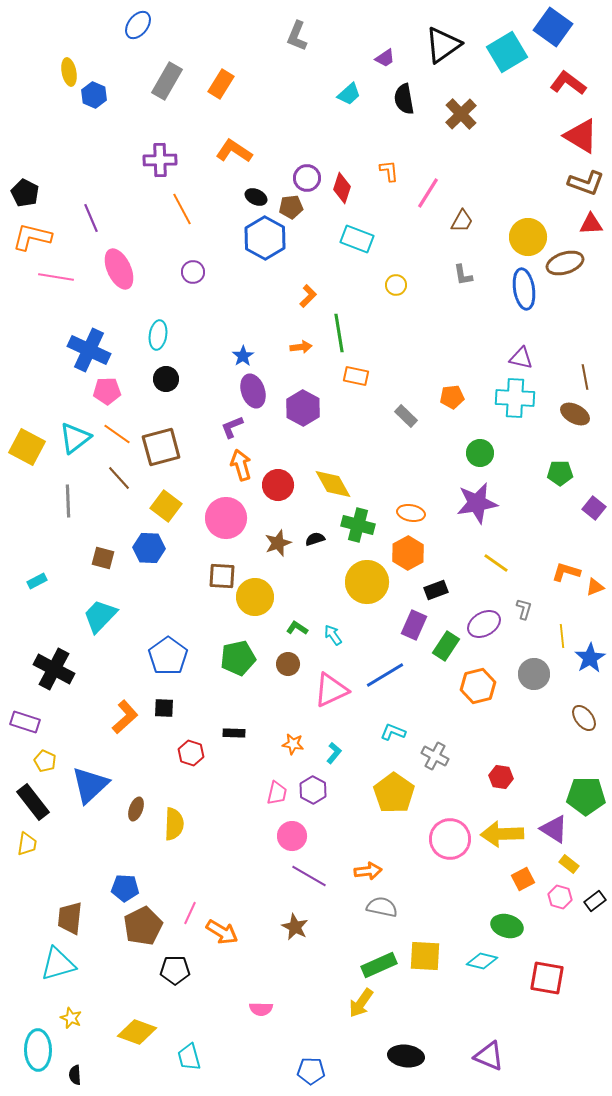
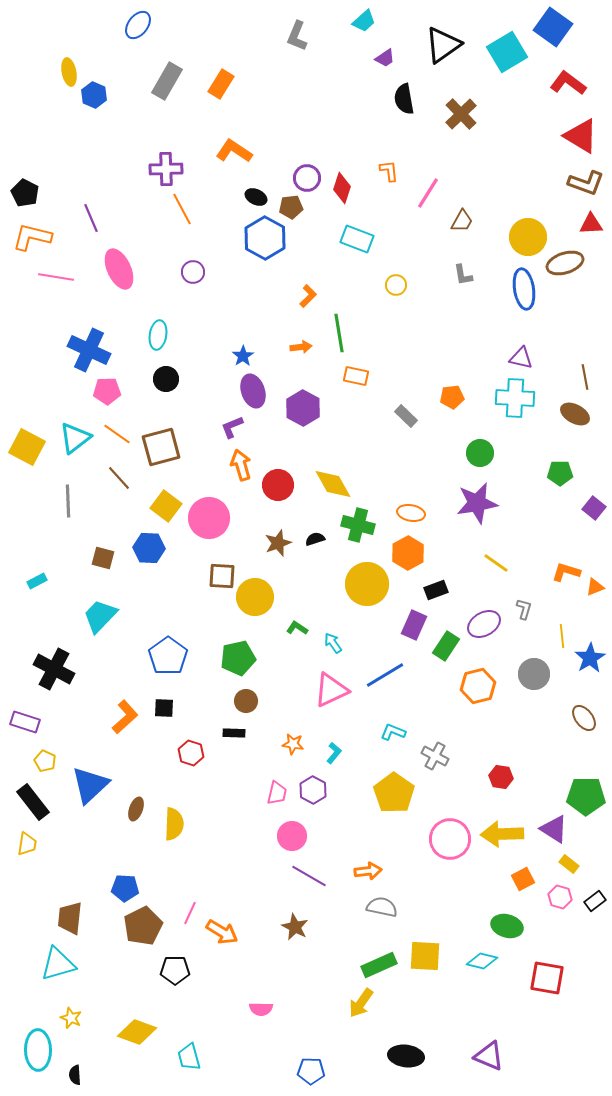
cyan trapezoid at (349, 94): moved 15 px right, 73 px up
purple cross at (160, 160): moved 6 px right, 9 px down
pink circle at (226, 518): moved 17 px left
yellow circle at (367, 582): moved 2 px down
cyan arrow at (333, 635): moved 8 px down
brown circle at (288, 664): moved 42 px left, 37 px down
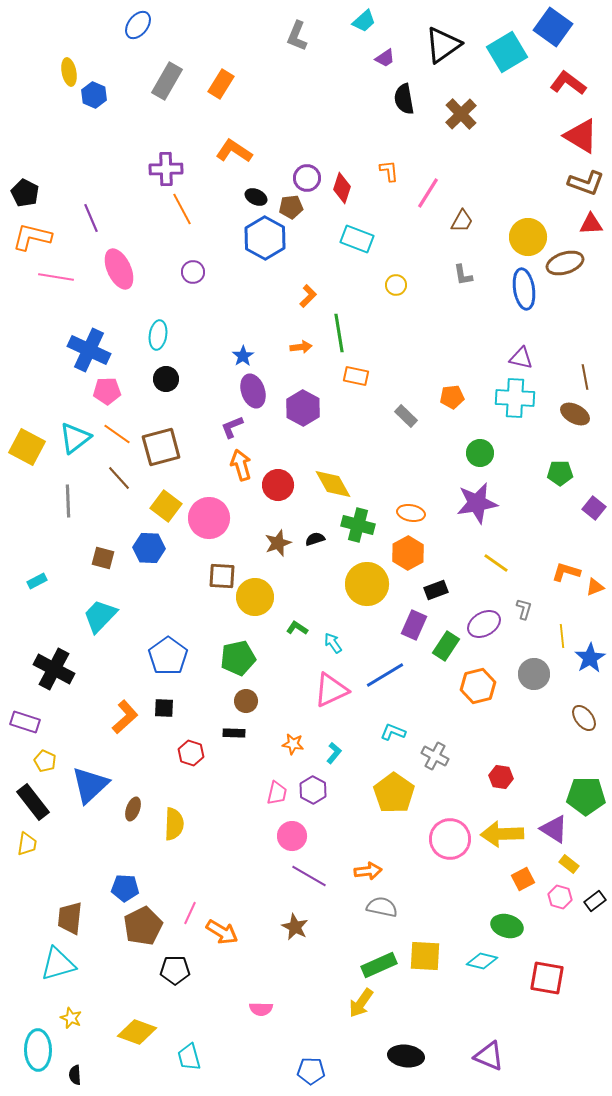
brown ellipse at (136, 809): moved 3 px left
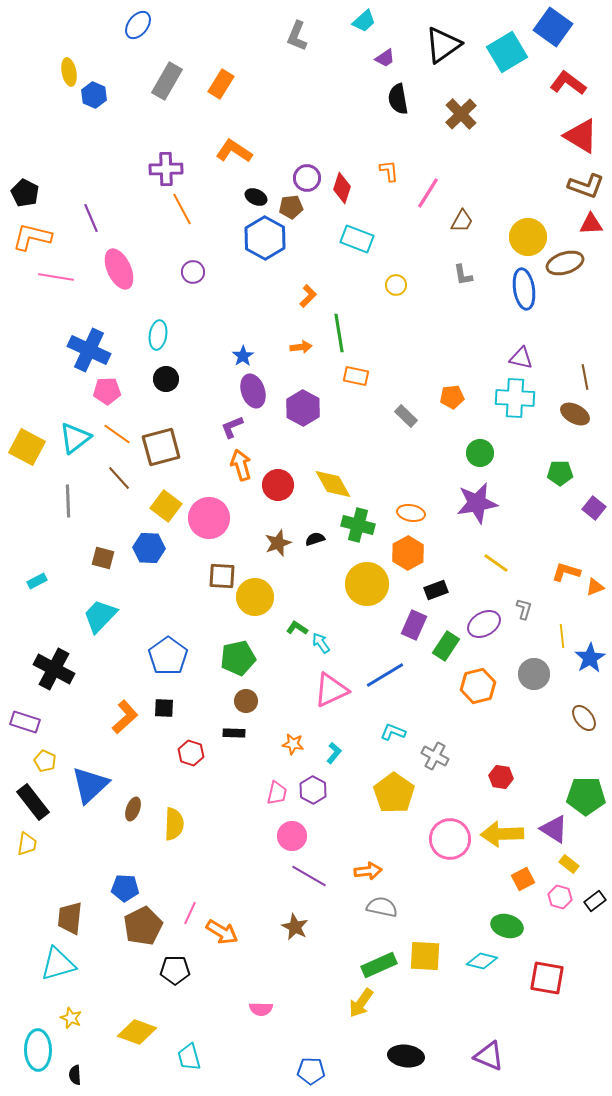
black semicircle at (404, 99): moved 6 px left
brown L-shape at (586, 183): moved 3 px down
cyan arrow at (333, 643): moved 12 px left
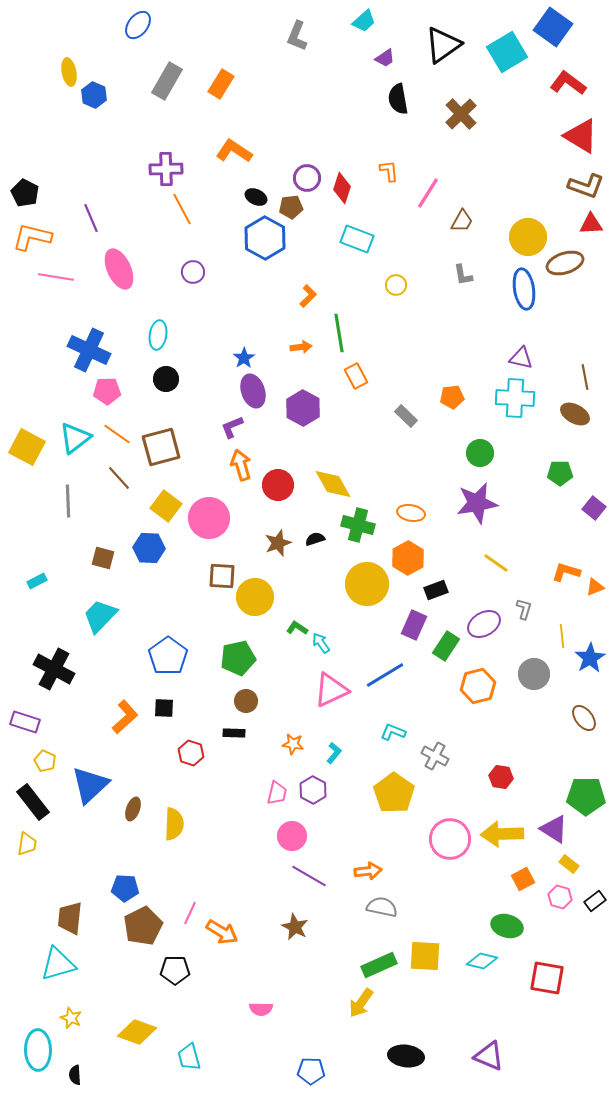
blue star at (243, 356): moved 1 px right, 2 px down
orange rectangle at (356, 376): rotated 50 degrees clockwise
orange hexagon at (408, 553): moved 5 px down
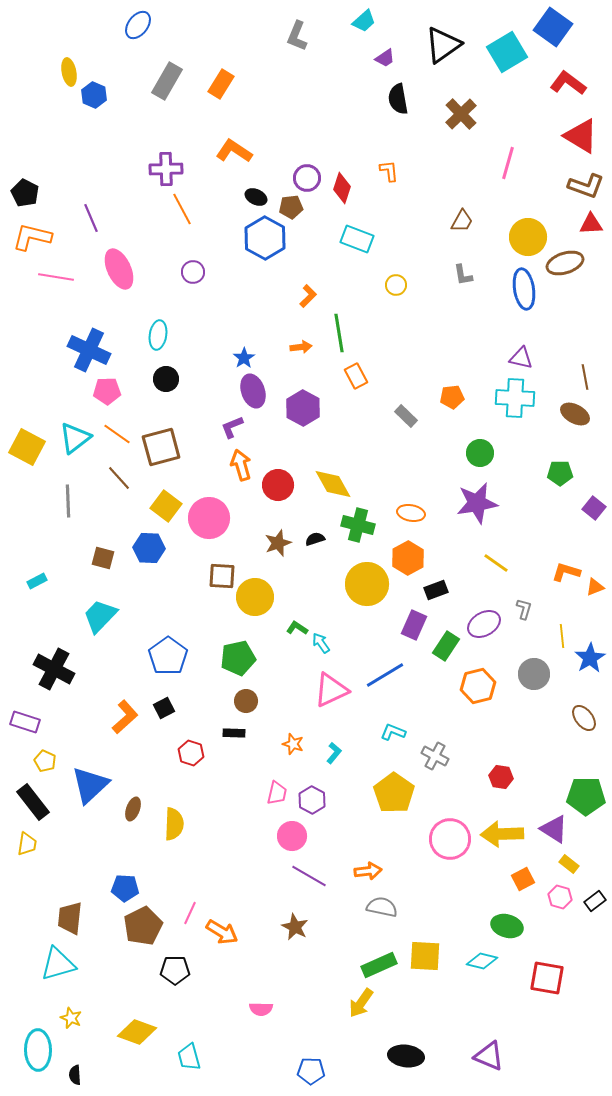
pink line at (428, 193): moved 80 px right, 30 px up; rotated 16 degrees counterclockwise
black square at (164, 708): rotated 30 degrees counterclockwise
orange star at (293, 744): rotated 10 degrees clockwise
purple hexagon at (313, 790): moved 1 px left, 10 px down
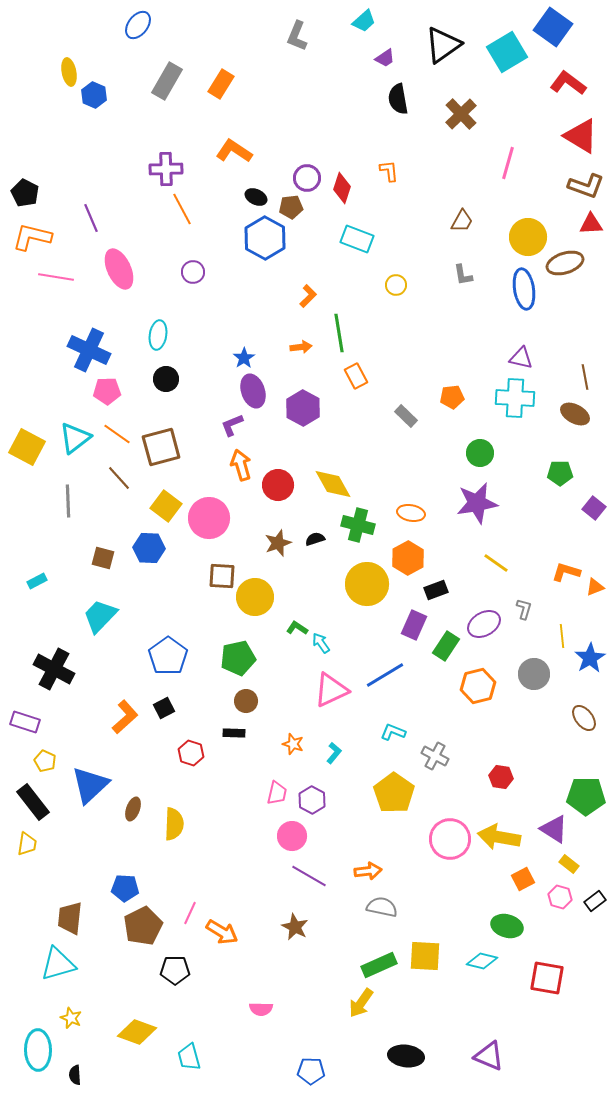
purple L-shape at (232, 427): moved 2 px up
yellow arrow at (502, 834): moved 3 px left, 3 px down; rotated 12 degrees clockwise
